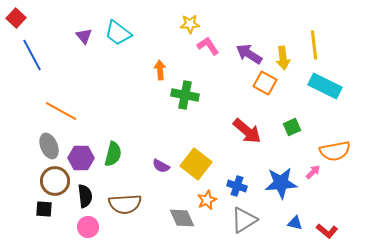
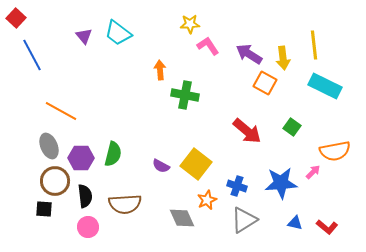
green square: rotated 30 degrees counterclockwise
red L-shape: moved 4 px up
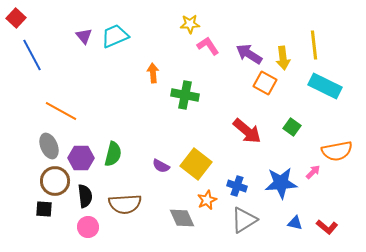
cyan trapezoid: moved 3 px left, 3 px down; rotated 120 degrees clockwise
orange arrow: moved 7 px left, 3 px down
orange semicircle: moved 2 px right
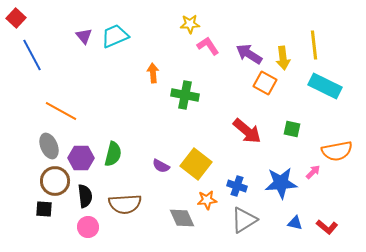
green square: moved 2 px down; rotated 24 degrees counterclockwise
orange star: rotated 18 degrees clockwise
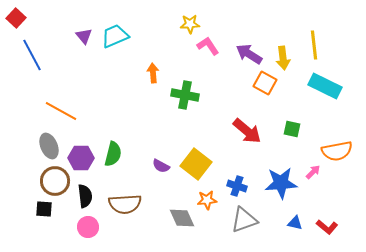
gray triangle: rotated 12 degrees clockwise
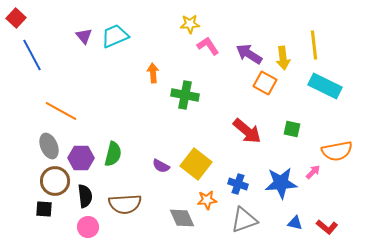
blue cross: moved 1 px right, 2 px up
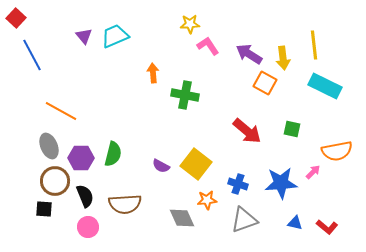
black semicircle: rotated 15 degrees counterclockwise
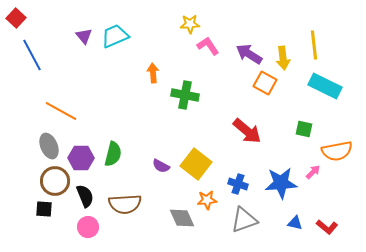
green square: moved 12 px right
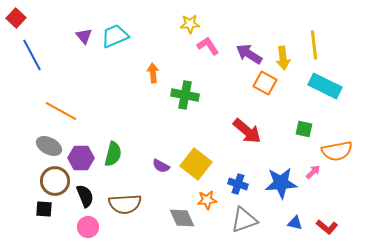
gray ellipse: rotated 40 degrees counterclockwise
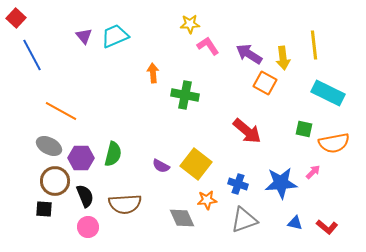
cyan rectangle: moved 3 px right, 7 px down
orange semicircle: moved 3 px left, 8 px up
